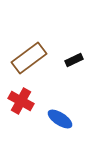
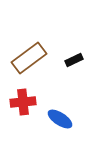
red cross: moved 2 px right, 1 px down; rotated 35 degrees counterclockwise
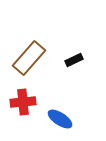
brown rectangle: rotated 12 degrees counterclockwise
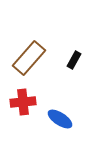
black rectangle: rotated 36 degrees counterclockwise
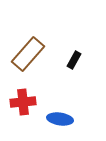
brown rectangle: moved 1 px left, 4 px up
blue ellipse: rotated 25 degrees counterclockwise
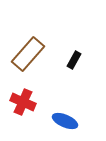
red cross: rotated 30 degrees clockwise
blue ellipse: moved 5 px right, 2 px down; rotated 15 degrees clockwise
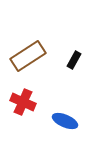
brown rectangle: moved 2 px down; rotated 16 degrees clockwise
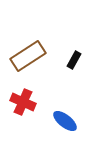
blue ellipse: rotated 15 degrees clockwise
